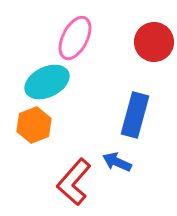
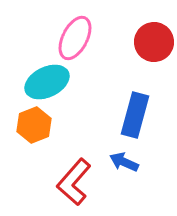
blue arrow: moved 7 px right
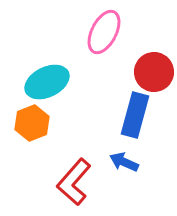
pink ellipse: moved 29 px right, 6 px up
red circle: moved 30 px down
orange hexagon: moved 2 px left, 2 px up
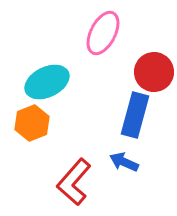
pink ellipse: moved 1 px left, 1 px down
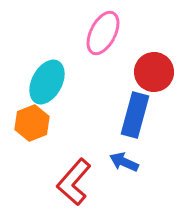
cyan ellipse: rotated 36 degrees counterclockwise
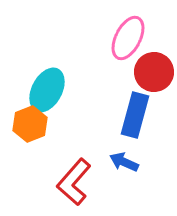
pink ellipse: moved 25 px right, 5 px down
cyan ellipse: moved 8 px down
orange hexagon: moved 2 px left, 1 px down
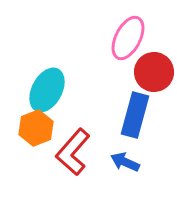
orange hexagon: moved 6 px right, 4 px down
blue arrow: moved 1 px right
red L-shape: moved 1 px left, 30 px up
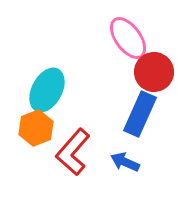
pink ellipse: rotated 63 degrees counterclockwise
blue rectangle: moved 5 px right, 1 px up; rotated 9 degrees clockwise
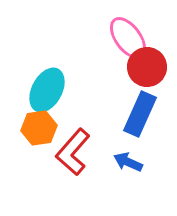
red circle: moved 7 px left, 5 px up
orange hexagon: moved 3 px right; rotated 12 degrees clockwise
blue arrow: moved 3 px right
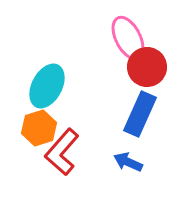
pink ellipse: rotated 9 degrees clockwise
cyan ellipse: moved 4 px up
orange hexagon: rotated 8 degrees counterclockwise
red L-shape: moved 11 px left
